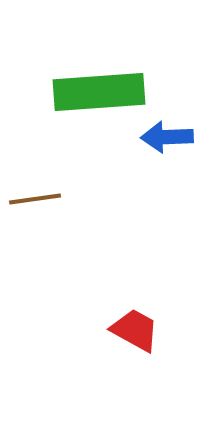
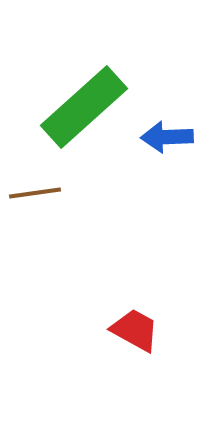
green rectangle: moved 15 px left, 15 px down; rotated 38 degrees counterclockwise
brown line: moved 6 px up
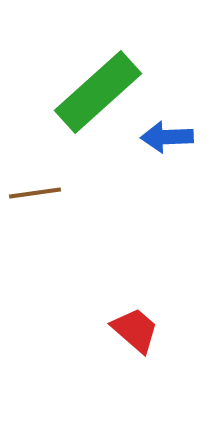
green rectangle: moved 14 px right, 15 px up
red trapezoid: rotated 12 degrees clockwise
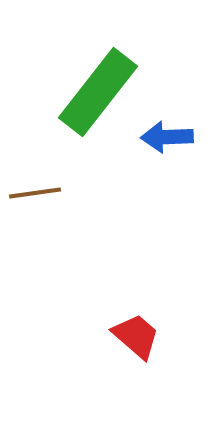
green rectangle: rotated 10 degrees counterclockwise
red trapezoid: moved 1 px right, 6 px down
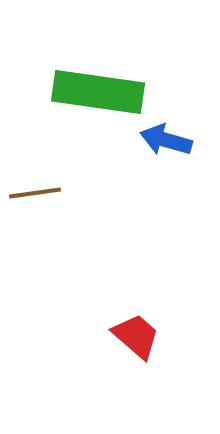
green rectangle: rotated 60 degrees clockwise
blue arrow: moved 1 px left, 3 px down; rotated 18 degrees clockwise
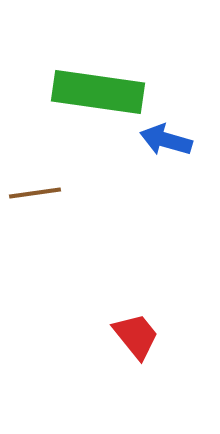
red trapezoid: rotated 10 degrees clockwise
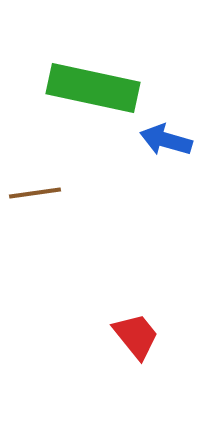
green rectangle: moved 5 px left, 4 px up; rotated 4 degrees clockwise
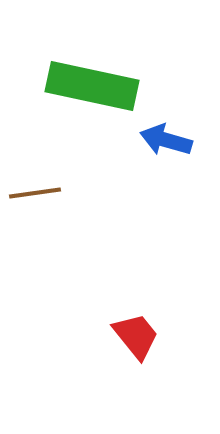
green rectangle: moved 1 px left, 2 px up
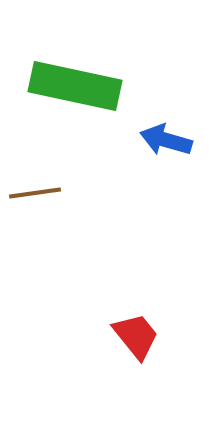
green rectangle: moved 17 px left
